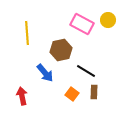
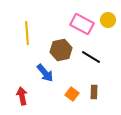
black line: moved 5 px right, 14 px up
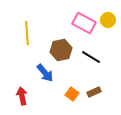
pink rectangle: moved 2 px right, 1 px up
brown rectangle: rotated 64 degrees clockwise
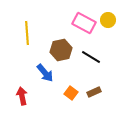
orange square: moved 1 px left, 1 px up
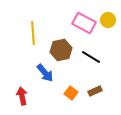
yellow line: moved 6 px right
brown rectangle: moved 1 px right, 1 px up
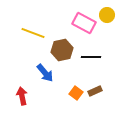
yellow circle: moved 1 px left, 5 px up
yellow line: rotated 65 degrees counterclockwise
brown hexagon: moved 1 px right
black line: rotated 30 degrees counterclockwise
orange square: moved 5 px right
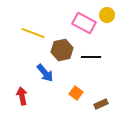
brown rectangle: moved 6 px right, 13 px down
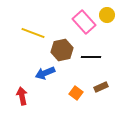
pink rectangle: moved 1 px up; rotated 20 degrees clockwise
blue arrow: rotated 108 degrees clockwise
brown rectangle: moved 17 px up
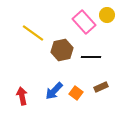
yellow line: rotated 15 degrees clockwise
blue arrow: moved 9 px right, 18 px down; rotated 24 degrees counterclockwise
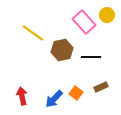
blue arrow: moved 8 px down
